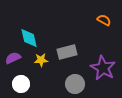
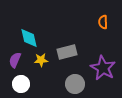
orange semicircle: moved 1 px left, 2 px down; rotated 120 degrees counterclockwise
purple semicircle: moved 2 px right, 2 px down; rotated 42 degrees counterclockwise
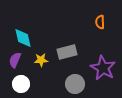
orange semicircle: moved 3 px left
cyan diamond: moved 6 px left
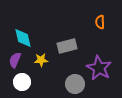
gray rectangle: moved 6 px up
purple star: moved 4 px left
white circle: moved 1 px right, 2 px up
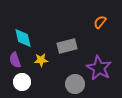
orange semicircle: rotated 40 degrees clockwise
purple semicircle: rotated 42 degrees counterclockwise
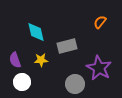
cyan diamond: moved 13 px right, 6 px up
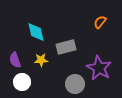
gray rectangle: moved 1 px left, 1 px down
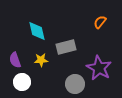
cyan diamond: moved 1 px right, 1 px up
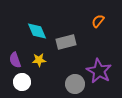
orange semicircle: moved 2 px left, 1 px up
cyan diamond: rotated 10 degrees counterclockwise
gray rectangle: moved 5 px up
yellow star: moved 2 px left
purple star: moved 3 px down
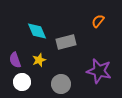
yellow star: rotated 16 degrees counterclockwise
purple star: rotated 15 degrees counterclockwise
gray circle: moved 14 px left
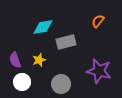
cyan diamond: moved 6 px right, 4 px up; rotated 75 degrees counterclockwise
